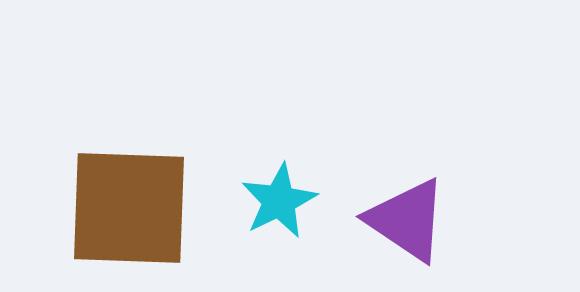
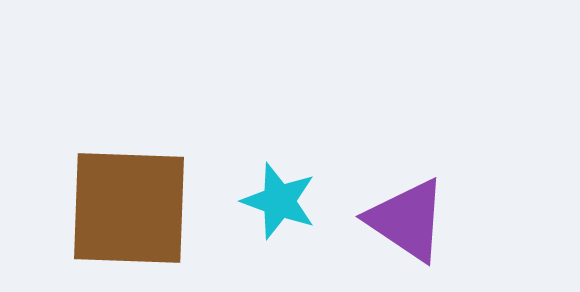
cyan star: rotated 26 degrees counterclockwise
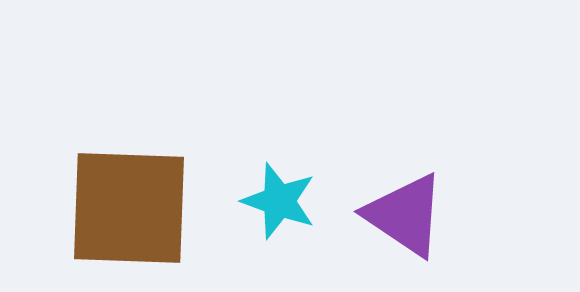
purple triangle: moved 2 px left, 5 px up
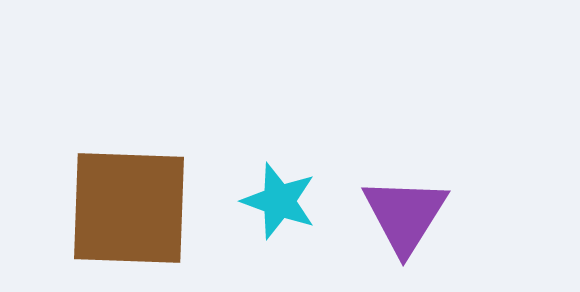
purple triangle: rotated 28 degrees clockwise
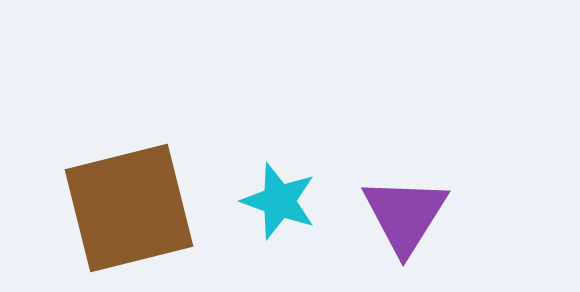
brown square: rotated 16 degrees counterclockwise
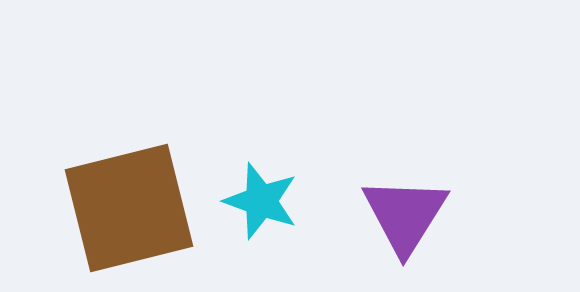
cyan star: moved 18 px left
